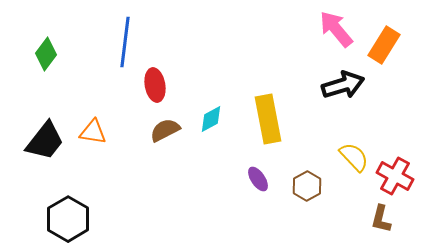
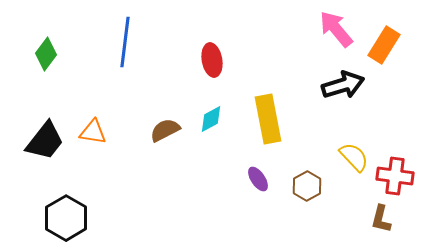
red ellipse: moved 57 px right, 25 px up
red cross: rotated 21 degrees counterclockwise
black hexagon: moved 2 px left, 1 px up
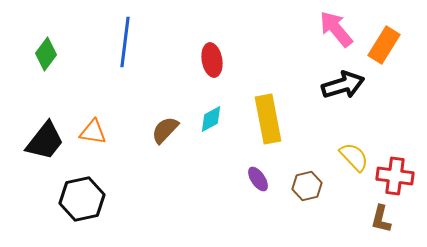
brown semicircle: rotated 20 degrees counterclockwise
brown hexagon: rotated 16 degrees clockwise
black hexagon: moved 16 px right, 19 px up; rotated 18 degrees clockwise
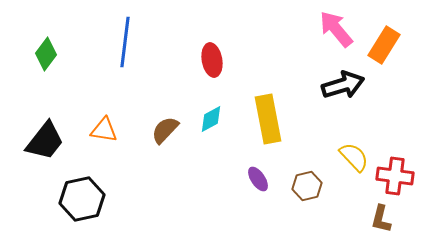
orange triangle: moved 11 px right, 2 px up
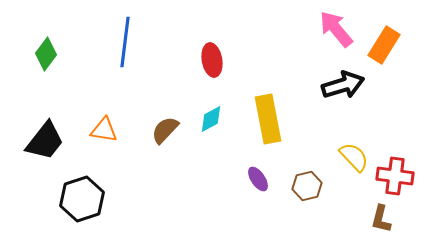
black hexagon: rotated 6 degrees counterclockwise
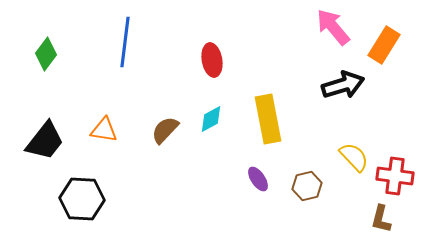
pink arrow: moved 3 px left, 2 px up
black hexagon: rotated 21 degrees clockwise
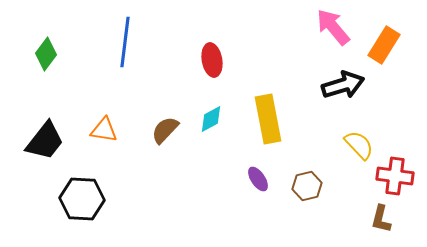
yellow semicircle: moved 5 px right, 12 px up
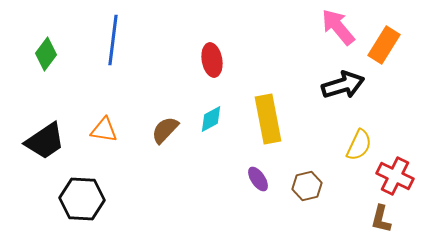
pink arrow: moved 5 px right
blue line: moved 12 px left, 2 px up
black trapezoid: rotated 18 degrees clockwise
yellow semicircle: rotated 68 degrees clockwise
red cross: rotated 18 degrees clockwise
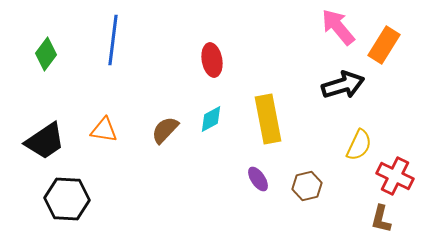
black hexagon: moved 15 px left
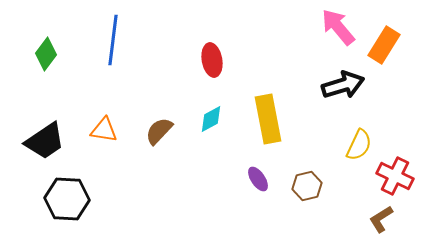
brown semicircle: moved 6 px left, 1 px down
brown L-shape: rotated 44 degrees clockwise
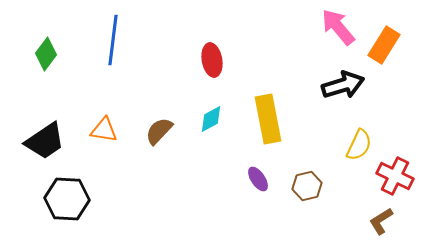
brown L-shape: moved 2 px down
